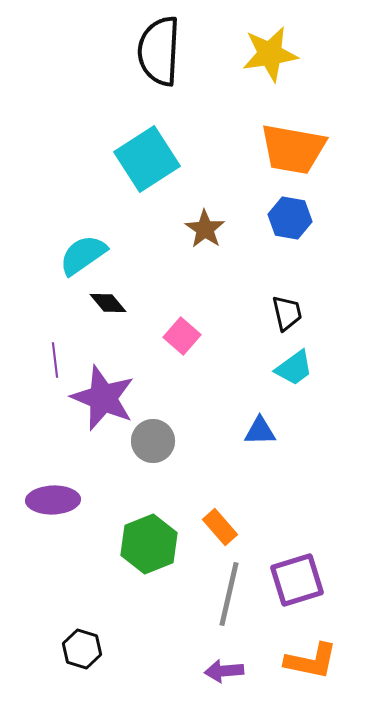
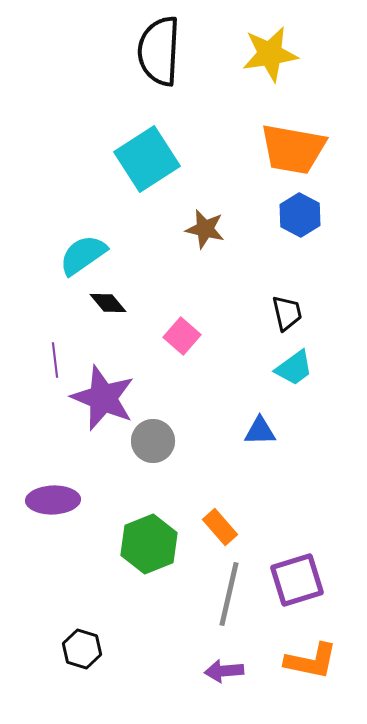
blue hexagon: moved 10 px right, 3 px up; rotated 18 degrees clockwise
brown star: rotated 21 degrees counterclockwise
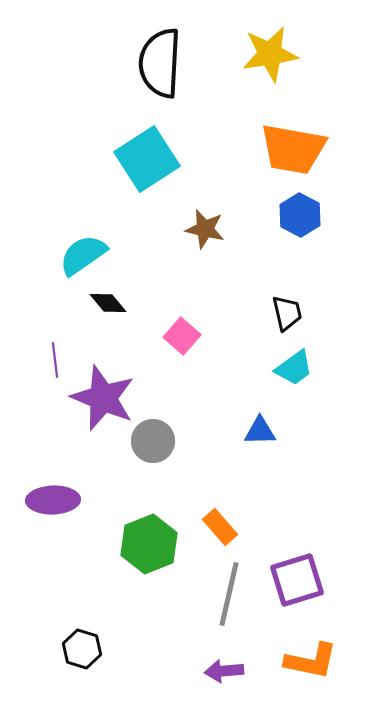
black semicircle: moved 1 px right, 12 px down
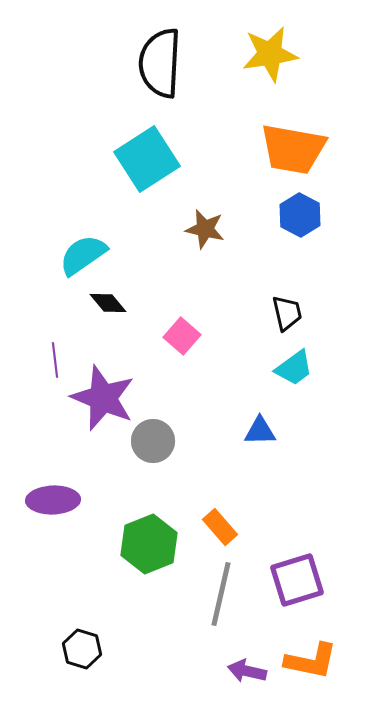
gray line: moved 8 px left
purple arrow: moved 23 px right; rotated 18 degrees clockwise
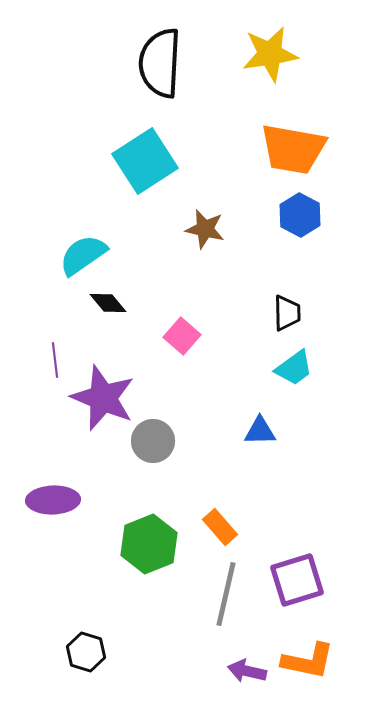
cyan square: moved 2 px left, 2 px down
black trapezoid: rotated 12 degrees clockwise
gray line: moved 5 px right
black hexagon: moved 4 px right, 3 px down
orange L-shape: moved 3 px left
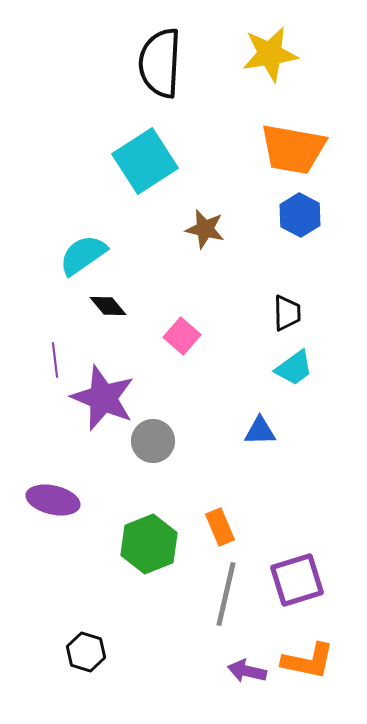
black diamond: moved 3 px down
purple ellipse: rotated 15 degrees clockwise
orange rectangle: rotated 18 degrees clockwise
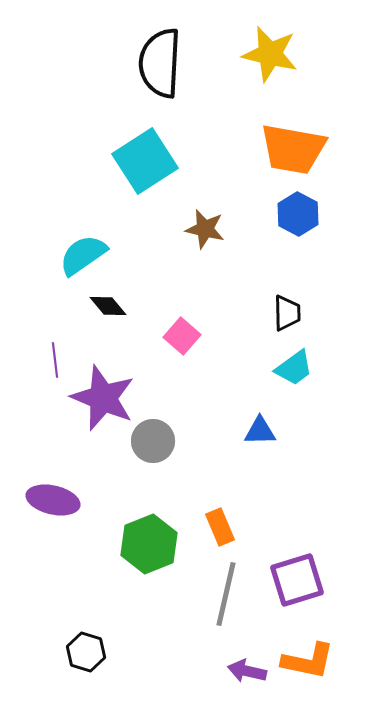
yellow star: rotated 22 degrees clockwise
blue hexagon: moved 2 px left, 1 px up
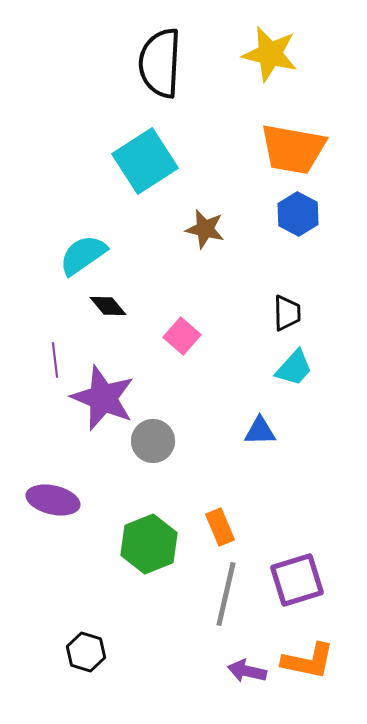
cyan trapezoid: rotated 12 degrees counterclockwise
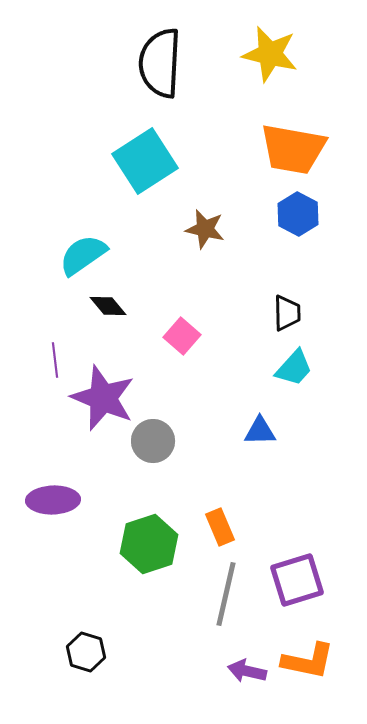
purple ellipse: rotated 15 degrees counterclockwise
green hexagon: rotated 4 degrees clockwise
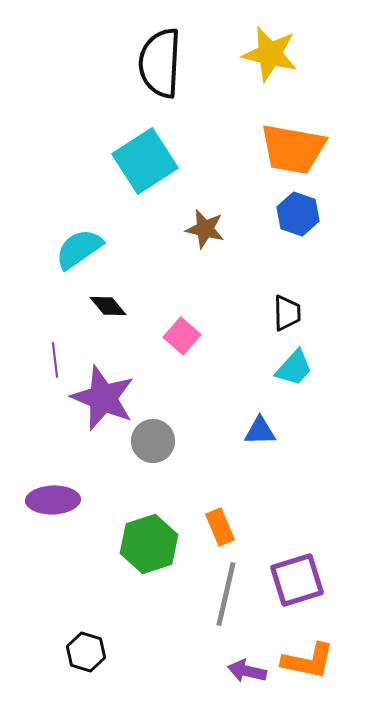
blue hexagon: rotated 9 degrees counterclockwise
cyan semicircle: moved 4 px left, 6 px up
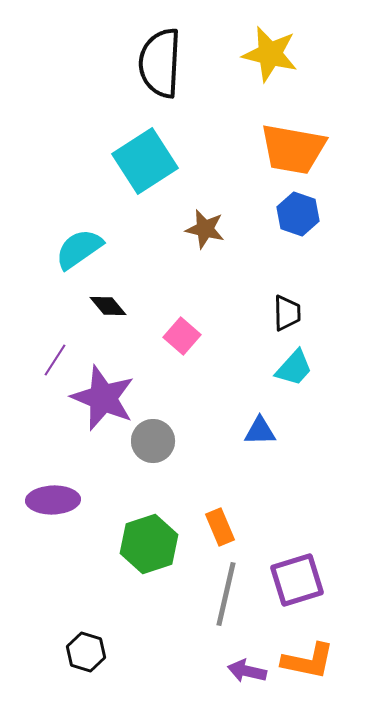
purple line: rotated 40 degrees clockwise
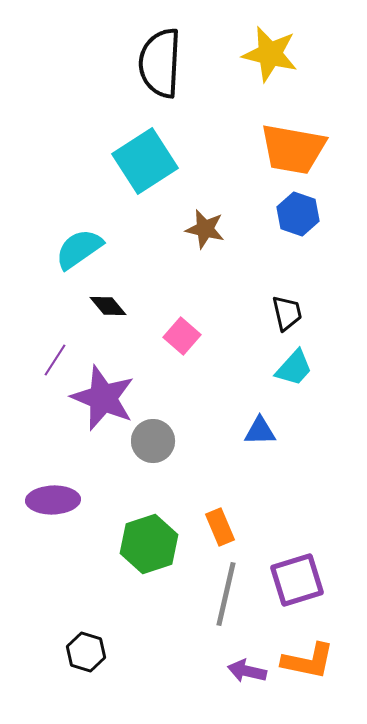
black trapezoid: rotated 12 degrees counterclockwise
